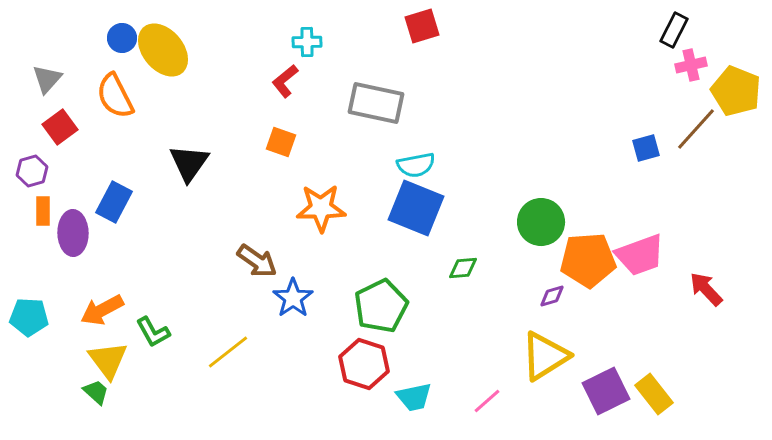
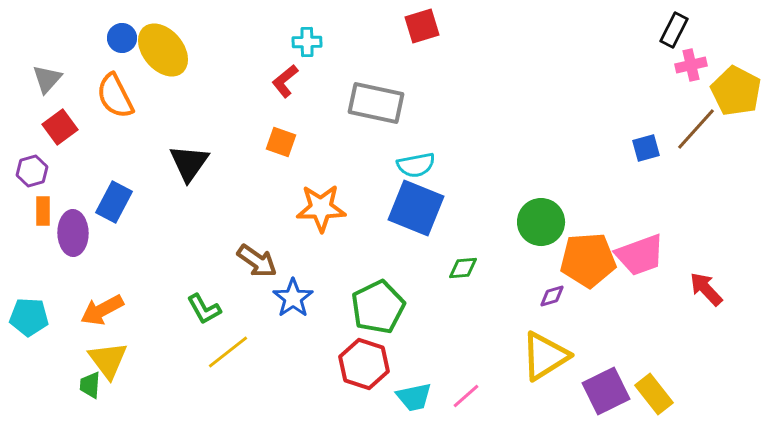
yellow pentagon at (736, 91): rotated 6 degrees clockwise
green pentagon at (381, 306): moved 3 px left, 1 px down
green L-shape at (153, 332): moved 51 px right, 23 px up
green trapezoid at (96, 392): moved 6 px left, 7 px up; rotated 128 degrees counterclockwise
pink line at (487, 401): moved 21 px left, 5 px up
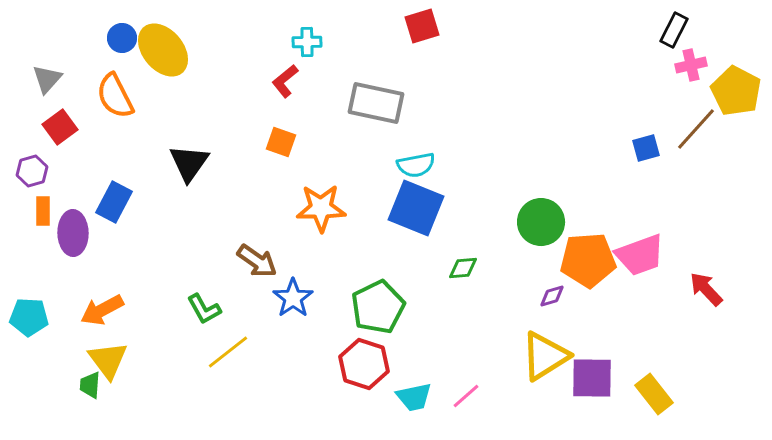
purple square at (606, 391): moved 14 px left, 13 px up; rotated 27 degrees clockwise
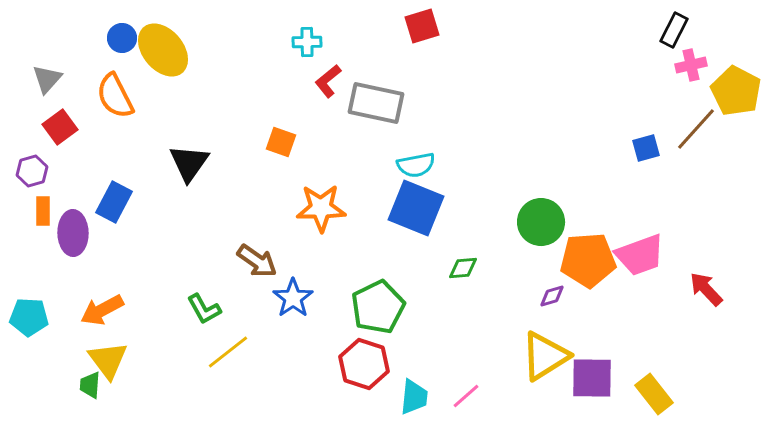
red L-shape at (285, 81): moved 43 px right
cyan trapezoid at (414, 397): rotated 72 degrees counterclockwise
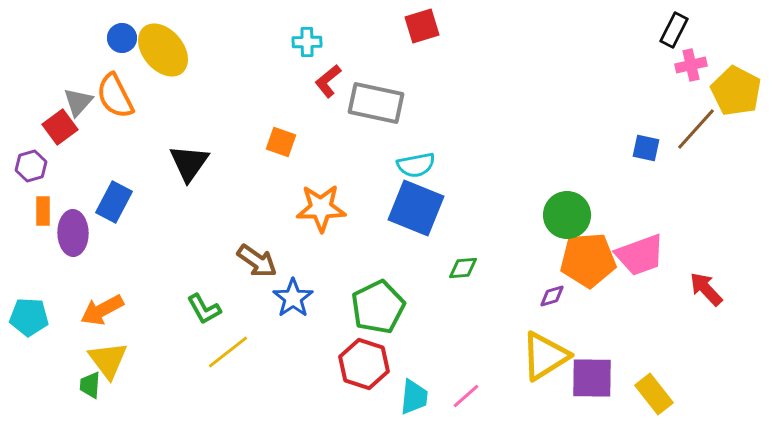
gray triangle at (47, 79): moved 31 px right, 23 px down
blue square at (646, 148): rotated 28 degrees clockwise
purple hexagon at (32, 171): moved 1 px left, 5 px up
green circle at (541, 222): moved 26 px right, 7 px up
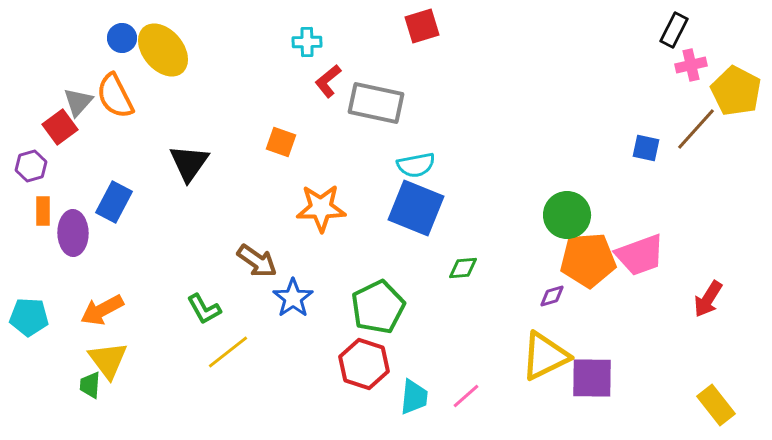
red arrow at (706, 289): moved 2 px right, 10 px down; rotated 105 degrees counterclockwise
yellow triangle at (545, 356): rotated 6 degrees clockwise
yellow rectangle at (654, 394): moved 62 px right, 11 px down
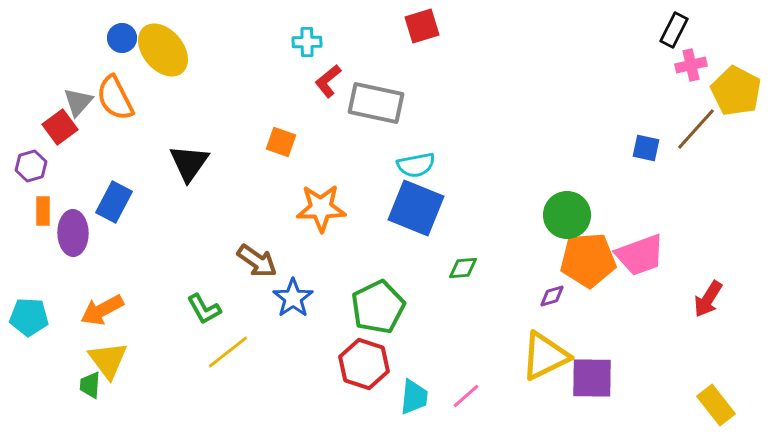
orange semicircle at (115, 96): moved 2 px down
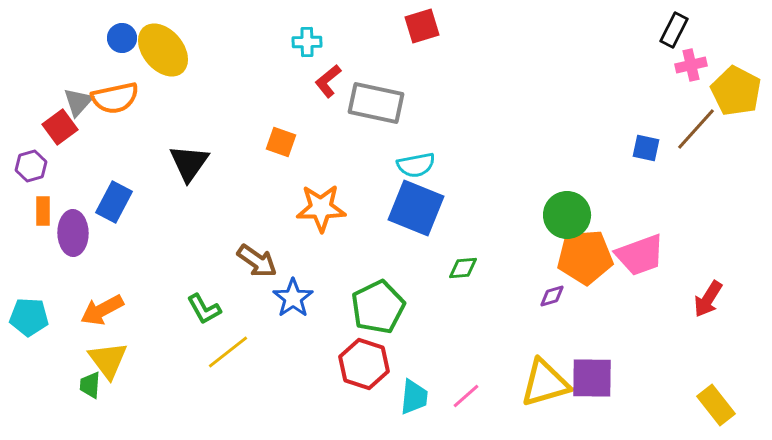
orange semicircle at (115, 98): rotated 75 degrees counterclockwise
orange pentagon at (588, 260): moved 3 px left, 3 px up
yellow triangle at (545, 356): moved 27 px down; rotated 10 degrees clockwise
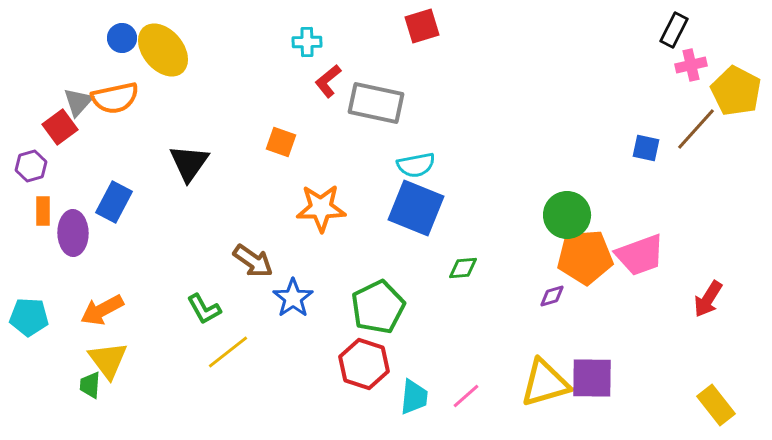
brown arrow at (257, 261): moved 4 px left
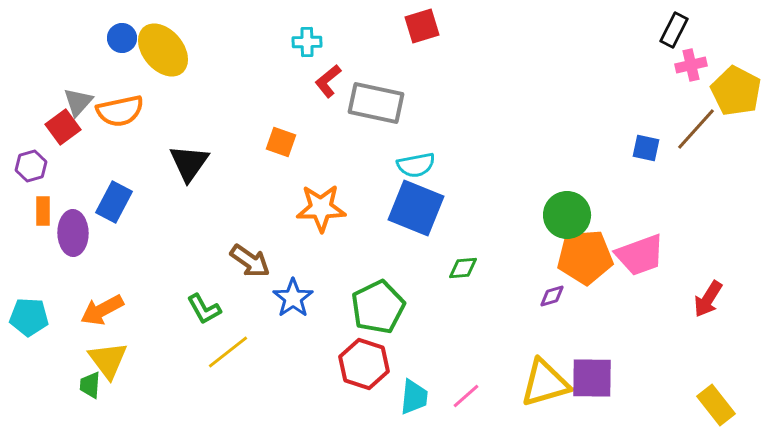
orange semicircle at (115, 98): moved 5 px right, 13 px down
red square at (60, 127): moved 3 px right
brown arrow at (253, 261): moved 3 px left
